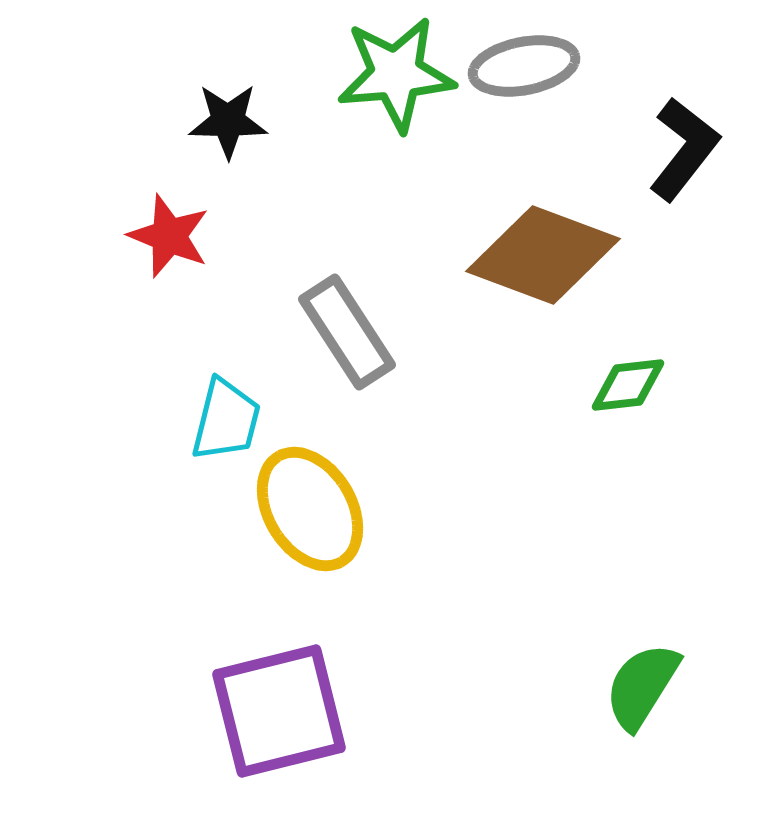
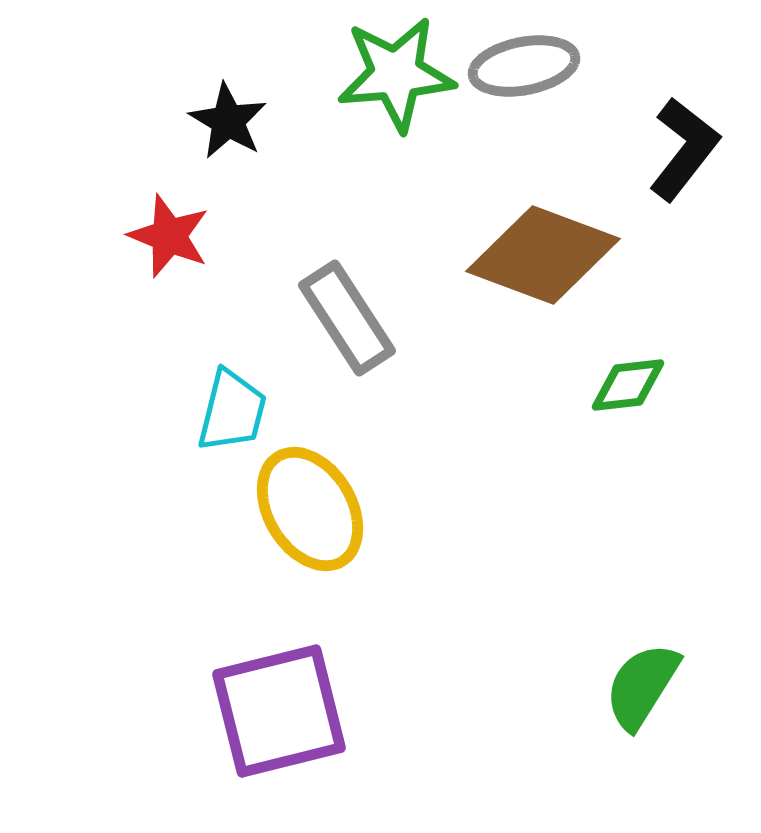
black star: rotated 30 degrees clockwise
gray rectangle: moved 14 px up
cyan trapezoid: moved 6 px right, 9 px up
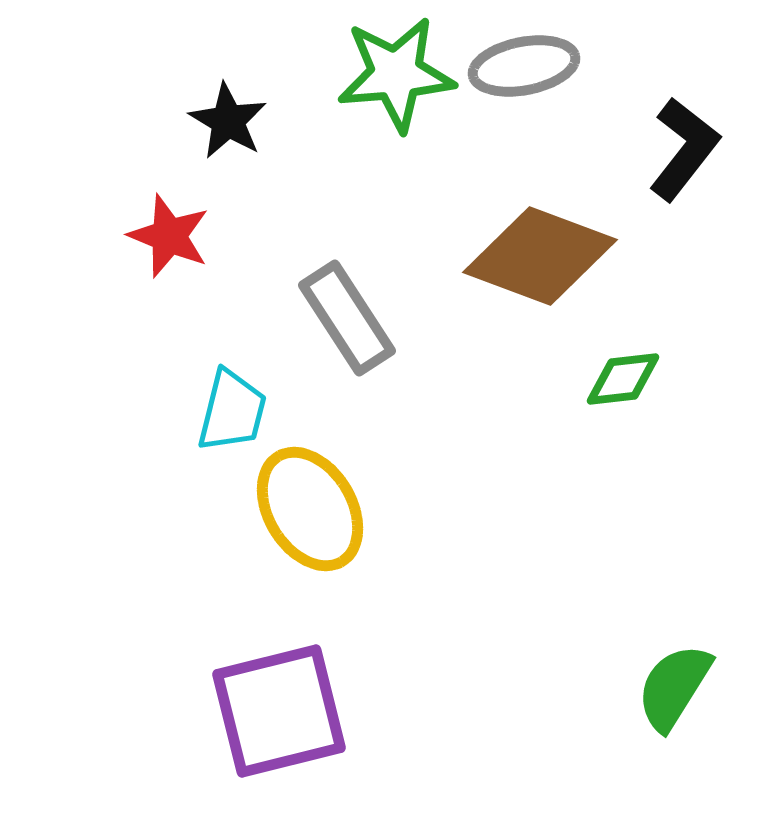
brown diamond: moved 3 px left, 1 px down
green diamond: moved 5 px left, 6 px up
green semicircle: moved 32 px right, 1 px down
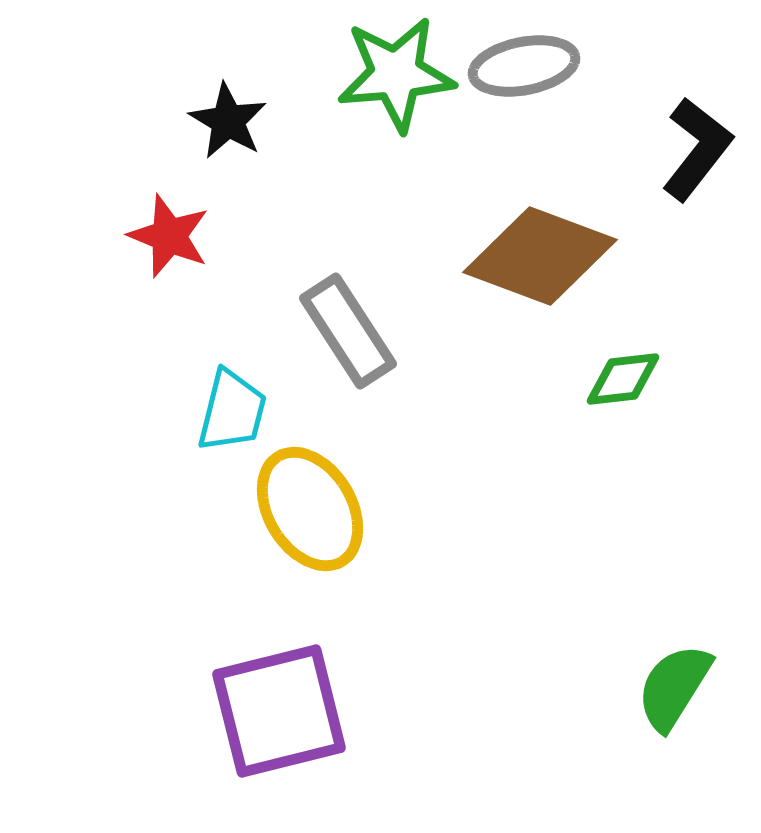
black L-shape: moved 13 px right
gray rectangle: moved 1 px right, 13 px down
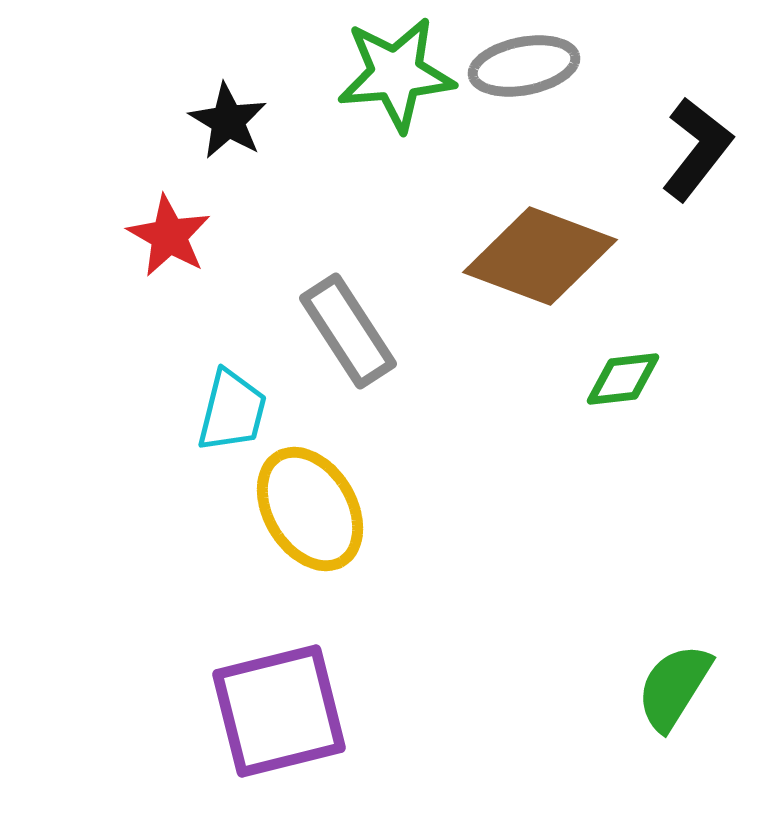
red star: rotated 8 degrees clockwise
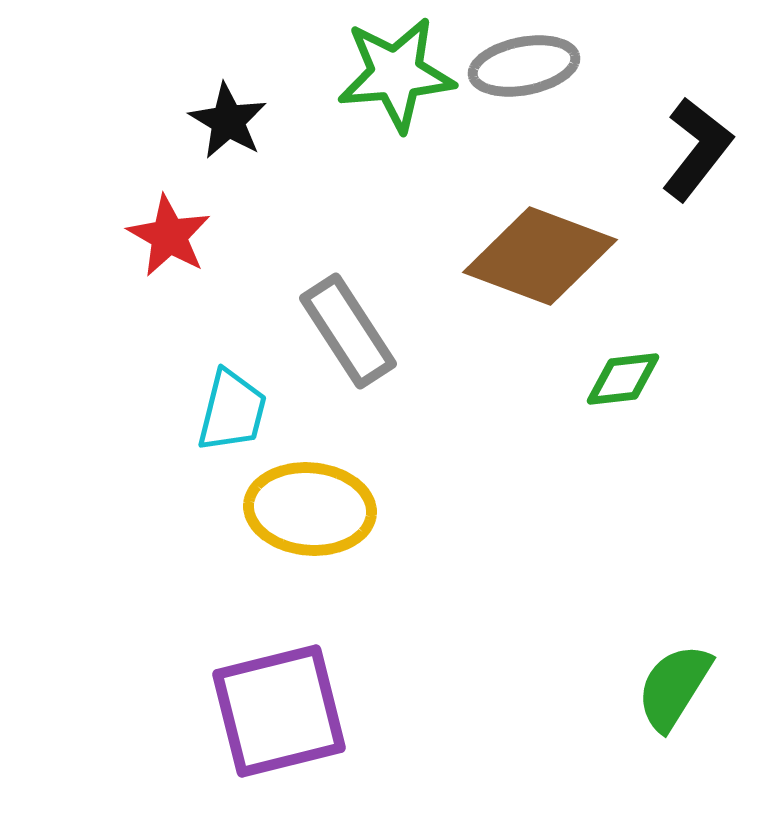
yellow ellipse: rotated 54 degrees counterclockwise
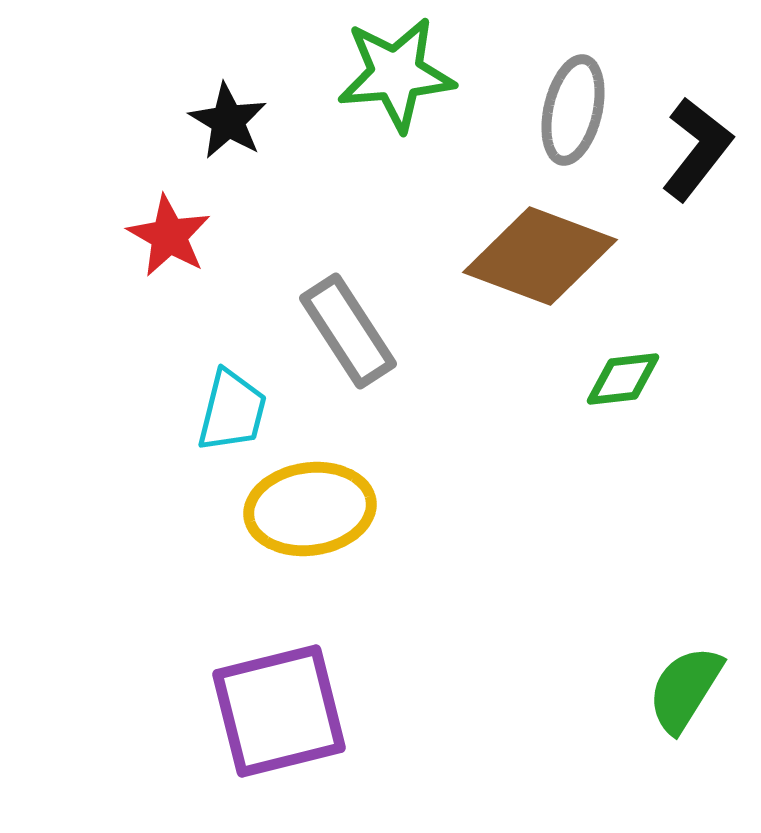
gray ellipse: moved 49 px right, 44 px down; rotated 66 degrees counterclockwise
yellow ellipse: rotated 13 degrees counterclockwise
green semicircle: moved 11 px right, 2 px down
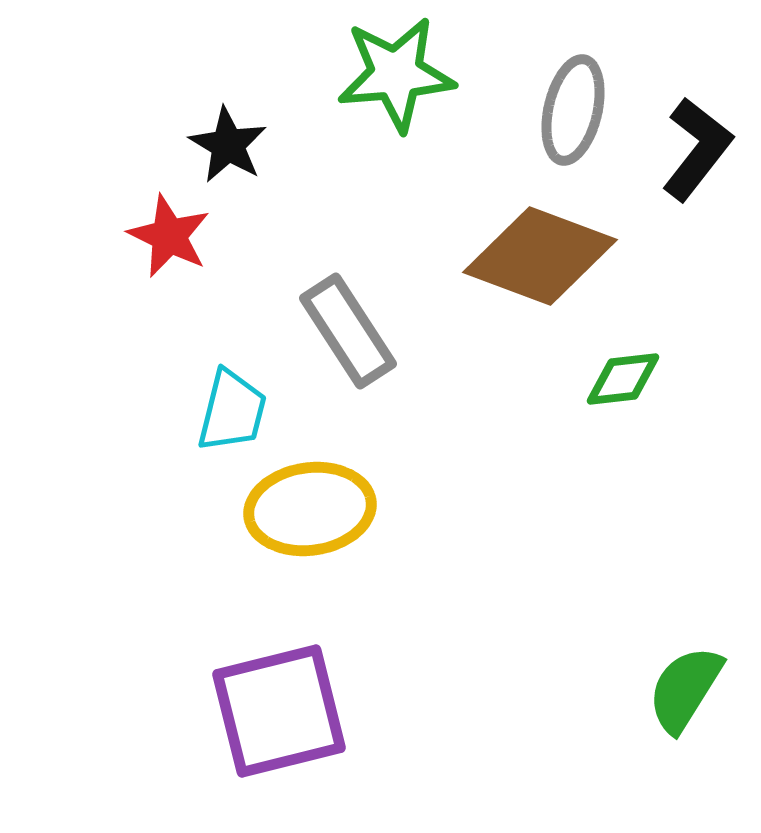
black star: moved 24 px down
red star: rotated 4 degrees counterclockwise
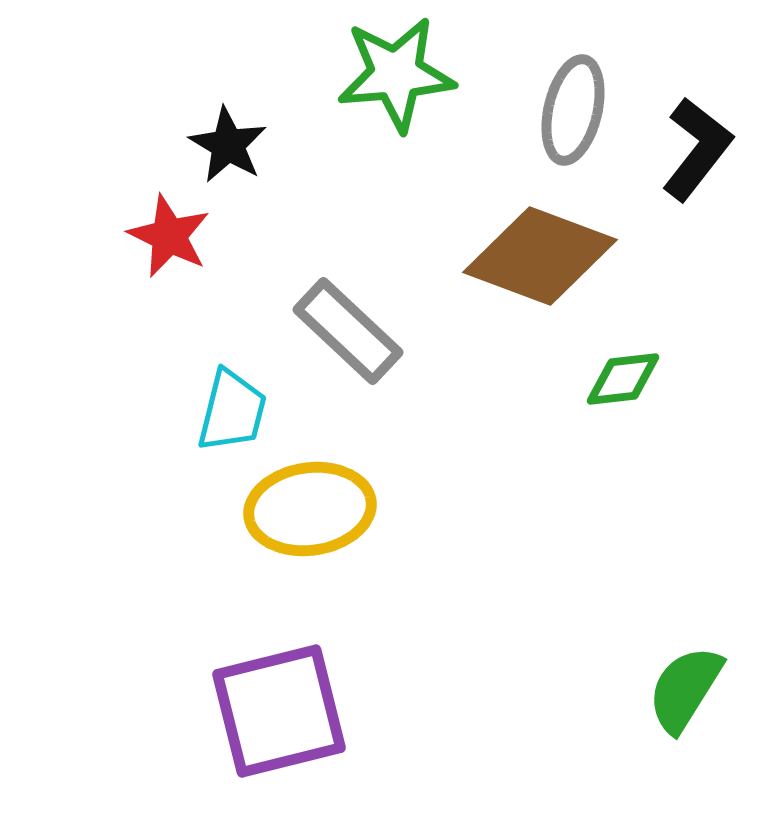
gray rectangle: rotated 14 degrees counterclockwise
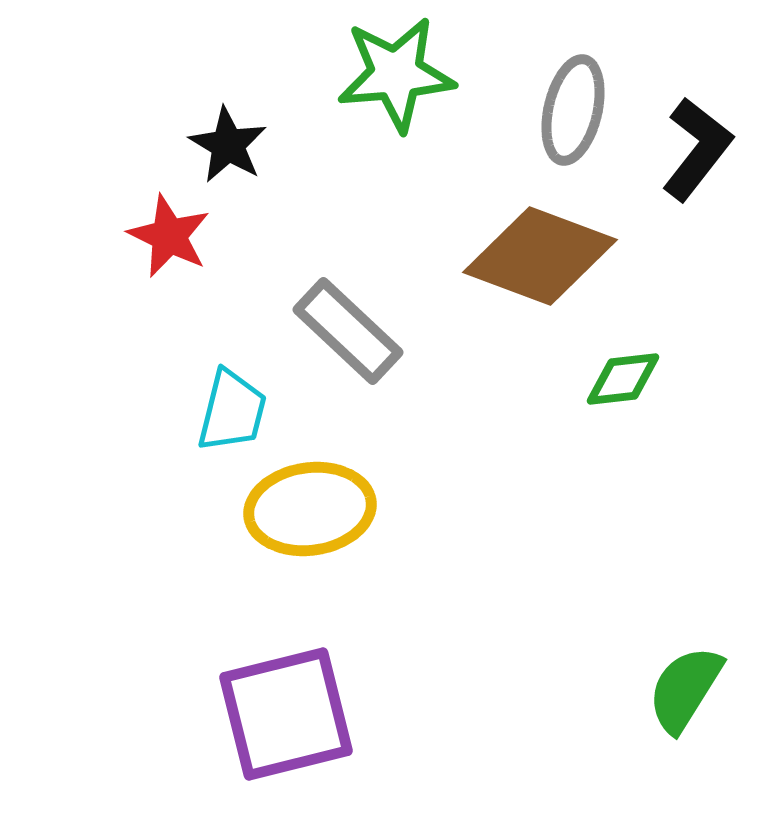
purple square: moved 7 px right, 3 px down
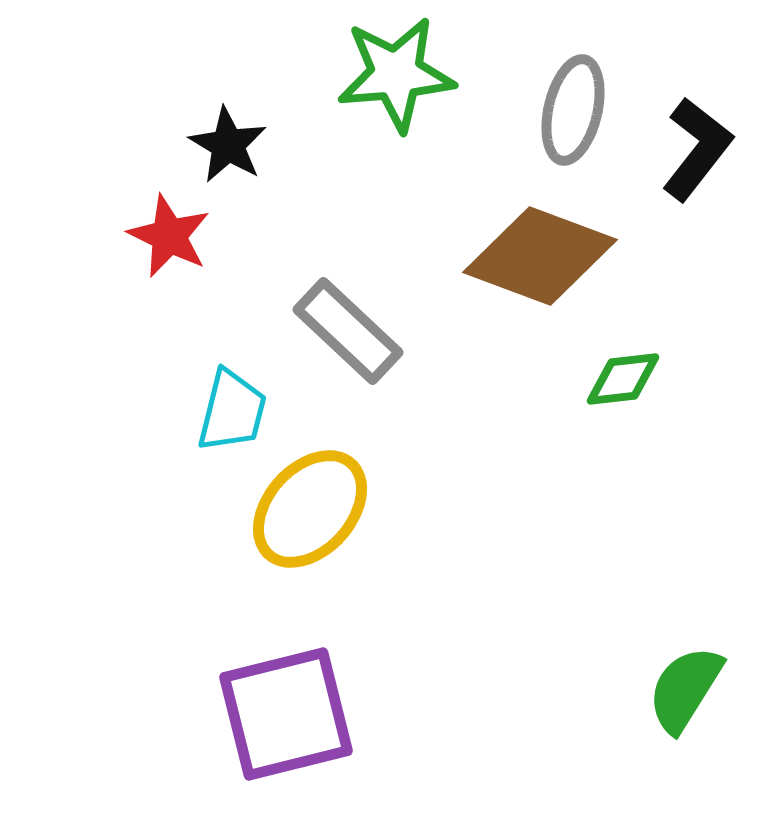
yellow ellipse: rotated 40 degrees counterclockwise
